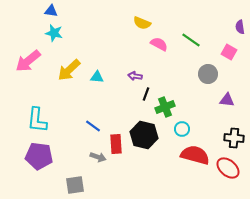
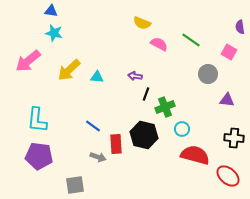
red ellipse: moved 8 px down
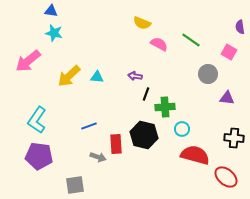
yellow arrow: moved 6 px down
purple triangle: moved 2 px up
green cross: rotated 18 degrees clockwise
cyan L-shape: rotated 28 degrees clockwise
blue line: moved 4 px left; rotated 56 degrees counterclockwise
red ellipse: moved 2 px left, 1 px down
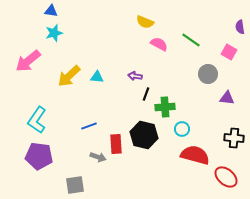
yellow semicircle: moved 3 px right, 1 px up
cyan star: rotated 30 degrees counterclockwise
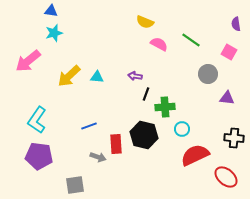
purple semicircle: moved 4 px left, 3 px up
red semicircle: rotated 40 degrees counterclockwise
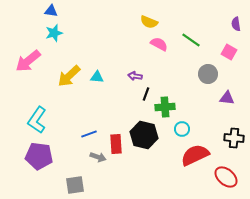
yellow semicircle: moved 4 px right
blue line: moved 8 px down
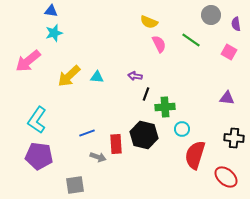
pink semicircle: rotated 36 degrees clockwise
gray circle: moved 3 px right, 59 px up
blue line: moved 2 px left, 1 px up
red semicircle: rotated 48 degrees counterclockwise
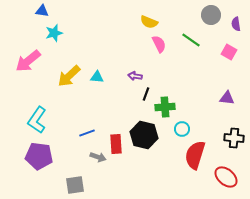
blue triangle: moved 9 px left
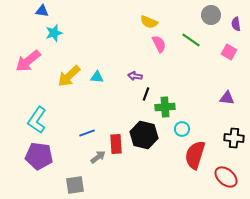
gray arrow: rotated 56 degrees counterclockwise
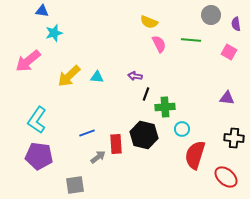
green line: rotated 30 degrees counterclockwise
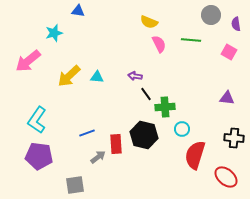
blue triangle: moved 36 px right
black line: rotated 56 degrees counterclockwise
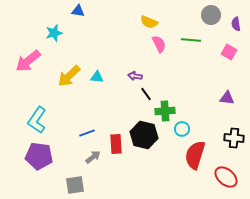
green cross: moved 4 px down
gray arrow: moved 5 px left
